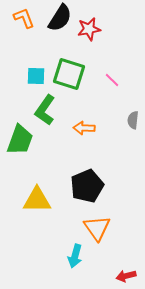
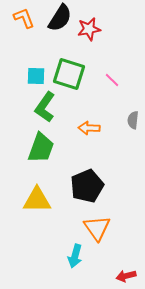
green L-shape: moved 3 px up
orange arrow: moved 5 px right
green trapezoid: moved 21 px right, 8 px down
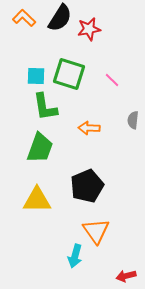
orange L-shape: rotated 25 degrees counterclockwise
green L-shape: rotated 44 degrees counterclockwise
green trapezoid: moved 1 px left
orange triangle: moved 1 px left, 3 px down
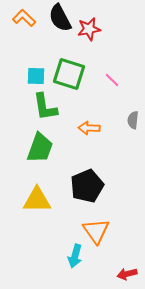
black semicircle: rotated 120 degrees clockwise
red arrow: moved 1 px right, 2 px up
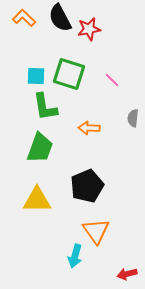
gray semicircle: moved 2 px up
